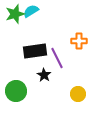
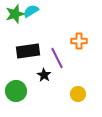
black rectangle: moved 7 px left
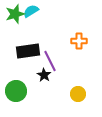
purple line: moved 7 px left, 3 px down
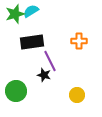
black rectangle: moved 4 px right, 9 px up
black star: rotated 16 degrees counterclockwise
yellow circle: moved 1 px left, 1 px down
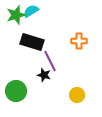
green star: moved 1 px right, 1 px down
black rectangle: rotated 25 degrees clockwise
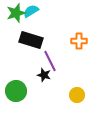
green star: moved 2 px up
black rectangle: moved 1 px left, 2 px up
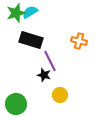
cyan semicircle: moved 1 px left, 1 px down
orange cross: rotated 14 degrees clockwise
green circle: moved 13 px down
yellow circle: moved 17 px left
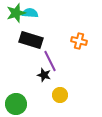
cyan semicircle: moved 1 px down; rotated 35 degrees clockwise
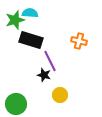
green star: moved 1 px left, 7 px down
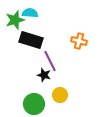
green circle: moved 18 px right
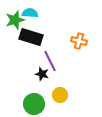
black rectangle: moved 3 px up
black star: moved 2 px left, 1 px up
